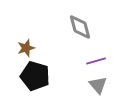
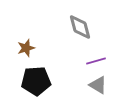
black pentagon: moved 1 px right, 5 px down; rotated 20 degrees counterclockwise
gray triangle: rotated 18 degrees counterclockwise
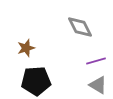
gray diamond: rotated 12 degrees counterclockwise
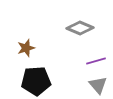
gray diamond: moved 1 px down; rotated 40 degrees counterclockwise
gray triangle: rotated 18 degrees clockwise
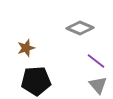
purple line: rotated 54 degrees clockwise
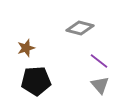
gray diamond: rotated 8 degrees counterclockwise
purple line: moved 3 px right
gray triangle: moved 2 px right
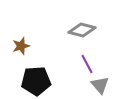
gray diamond: moved 2 px right, 2 px down
brown star: moved 5 px left, 2 px up
purple line: moved 12 px left, 3 px down; rotated 24 degrees clockwise
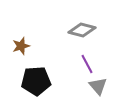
gray triangle: moved 2 px left, 1 px down
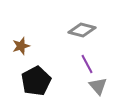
black pentagon: rotated 24 degrees counterclockwise
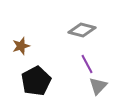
gray triangle: rotated 24 degrees clockwise
